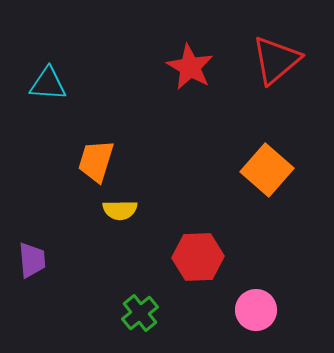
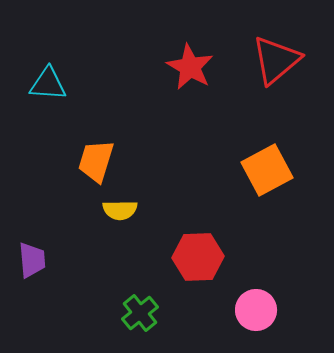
orange square: rotated 21 degrees clockwise
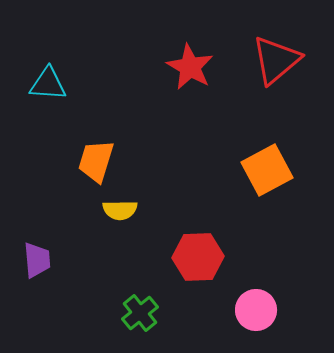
purple trapezoid: moved 5 px right
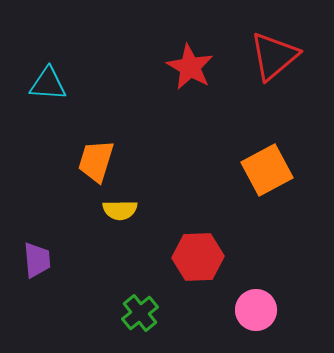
red triangle: moved 2 px left, 4 px up
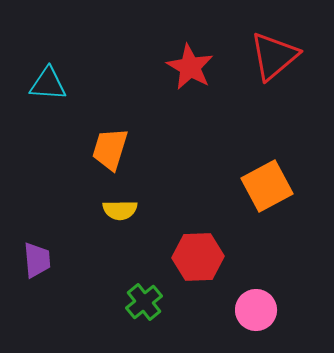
orange trapezoid: moved 14 px right, 12 px up
orange square: moved 16 px down
green cross: moved 4 px right, 11 px up
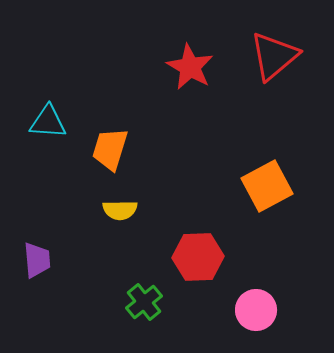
cyan triangle: moved 38 px down
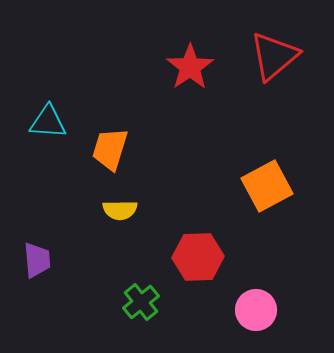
red star: rotated 9 degrees clockwise
green cross: moved 3 px left
